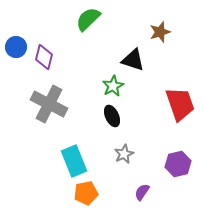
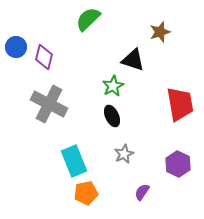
red trapezoid: rotated 9 degrees clockwise
purple hexagon: rotated 20 degrees counterclockwise
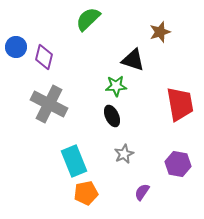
green star: moved 3 px right; rotated 25 degrees clockwise
purple hexagon: rotated 15 degrees counterclockwise
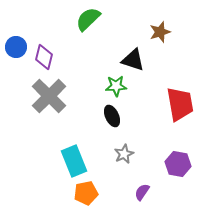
gray cross: moved 8 px up; rotated 18 degrees clockwise
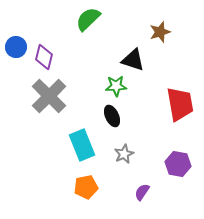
cyan rectangle: moved 8 px right, 16 px up
orange pentagon: moved 6 px up
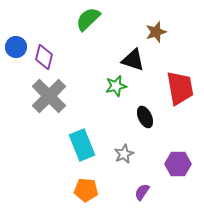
brown star: moved 4 px left
green star: rotated 10 degrees counterclockwise
red trapezoid: moved 16 px up
black ellipse: moved 33 px right, 1 px down
purple hexagon: rotated 10 degrees counterclockwise
orange pentagon: moved 3 px down; rotated 15 degrees clockwise
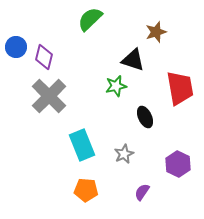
green semicircle: moved 2 px right
purple hexagon: rotated 25 degrees clockwise
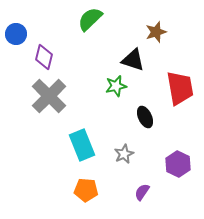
blue circle: moved 13 px up
